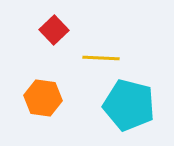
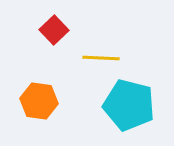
orange hexagon: moved 4 px left, 3 px down
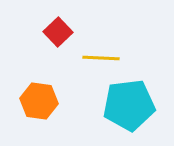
red square: moved 4 px right, 2 px down
cyan pentagon: rotated 21 degrees counterclockwise
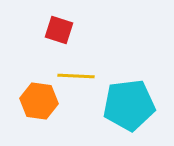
red square: moved 1 px right, 2 px up; rotated 28 degrees counterclockwise
yellow line: moved 25 px left, 18 px down
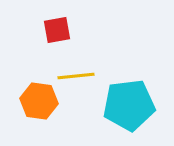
red square: moved 2 px left; rotated 28 degrees counterclockwise
yellow line: rotated 9 degrees counterclockwise
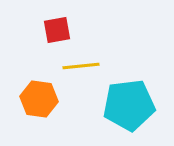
yellow line: moved 5 px right, 10 px up
orange hexagon: moved 2 px up
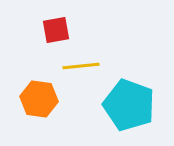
red square: moved 1 px left
cyan pentagon: rotated 27 degrees clockwise
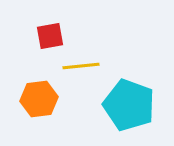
red square: moved 6 px left, 6 px down
orange hexagon: rotated 15 degrees counterclockwise
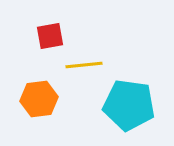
yellow line: moved 3 px right, 1 px up
cyan pentagon: rotated 12 degrees counterclockwise
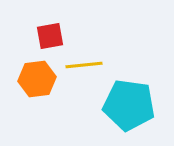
orange hexagon: moved 2 px left, 20 px up
